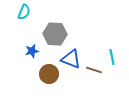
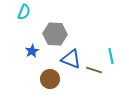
blue star: rotated 16 degrees counterclockwise
cyan line: moved 1 px left, 1 px up
brown circle: moved 1 px right, 5 px down
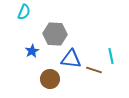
blue triangle: rotated 15 degrees counterclockwise
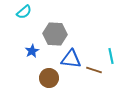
cyan semicircle: rotated 28 degrees clockwise
brown circle: moved 1 px left, 1 px up
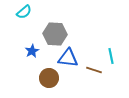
blue triangle: moved 3 px left, 1 px up
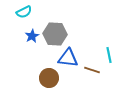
cyan semicircle: rotated 14 degrees clockwise
blue star: moved 15 px up
cyan line: moved 2 px left, 1 px up
brown line: moved 2 px left
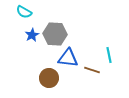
cyan semicircle: rotated 56 degrees clockwise
blue star: moved 1 px up
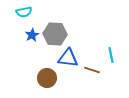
cyan semicircle: rotated 42 degrees counterclockwise
cyan line: moved 2 px right
brown circle: moved 2 px left
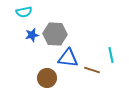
blue star: rotated 16 degrees clockwise
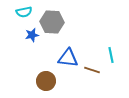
gray hexagon: moved 3 px left, 12 px up
brown circle: moved 1 px left, 3 px down
